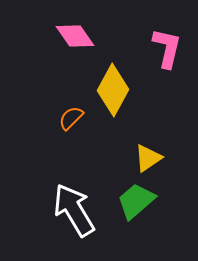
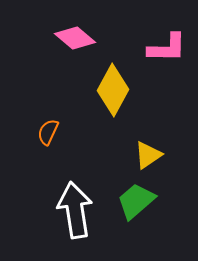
pink diamond: moved 2 px down; rotated 15 degrees counterclockwise
pink L-shape: rotated 78 degrees clockwise
orange semicircle: moved 23 px left, 14 px down; rotated 20 degrees counterclockwise
yellow triangle: moved 3 px up
white arrow: moved 1 px right; rotated 22 degrees clockwise
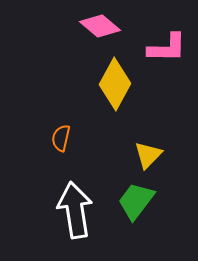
pink diamond: moved 25 px right, 12 px up
yellow diamond: moved 2 px right, 6 px up
orange semicircle: moved 13 px right, 6 px down; rotated 12 degrees counterclockwise
yellow triangle: rotated 12 degrees counterclockwise
green trapezoid: rotated 12 degrees counterclockwise
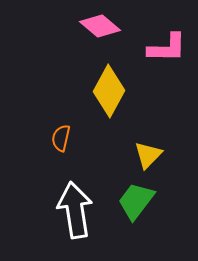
yellow diamond: moved 6 px left, 7 px down
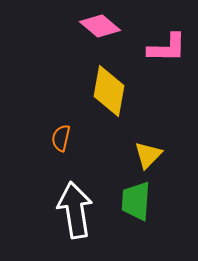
yellow diamond: rotated 18 degrees counterclockwise
green trapezoid: rotated 33 degrees counterclockwise
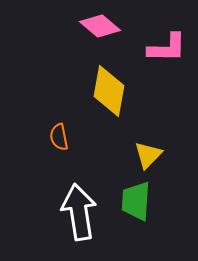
orange semicircle: moved 2 px left, 1 px up; rotated 24 degrees counterclockwise
white arrow: moved 4 px right, 2 px down
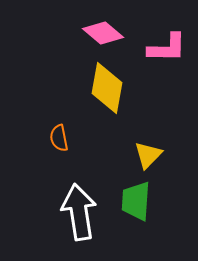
pink diamond: moved 3 px right, 7 px down
yellow diamond: moved 2 px left, 3 px up
orange semicircle: moved 1 px down
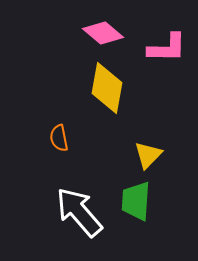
white arrow: rotated 32 degrees counterclockwise
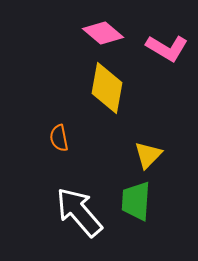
pink L-shape: rotated 30 degrees clockwise
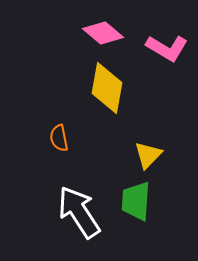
white arrow: rotated 8 degrees clockwise
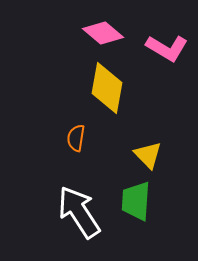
orange semicircle: moved 17 px right; rotated 20 degrees clockwise
yellow triangle: rotated 28 degrees counterclockwise
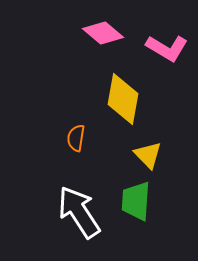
yellow diamond: moved 16 px right, 11 px down
